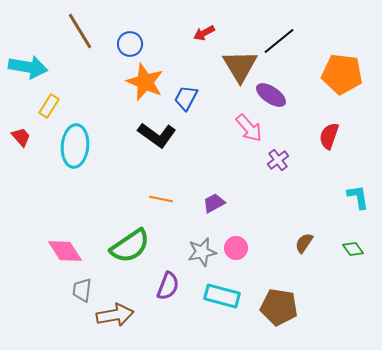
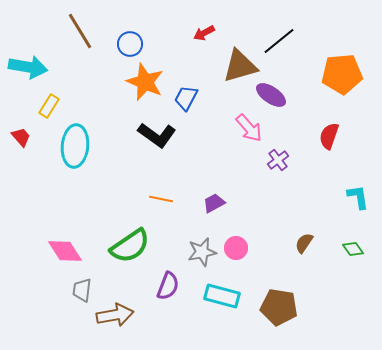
brown triangle: rotated 45 degrees clockwise
orange pentagon: rotated 12 degrees counterclockwise
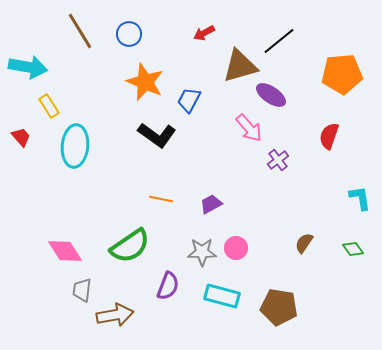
blue circle: moved 1 px left, 10 px up
blue trapezoid: moved 3 px right, 2 px down
yellow rectangle: rotated 65 degrees counterclockwise
cyan L-shape: moved 2 px right, 1 px down
purple trapezoid: moved 3 px left, 1 px down
gray star: rotated 12 degrees clockwise
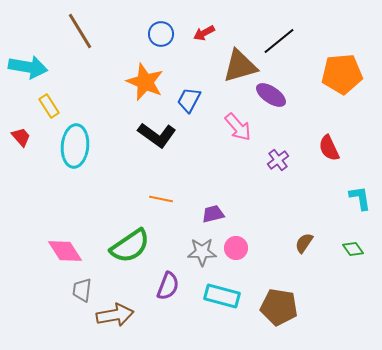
blue circle: moved 32 px right
pink arrow: moved 11 px left, 1 px up
red semicircle: moved 12 px down; rotated 44 degrees counterclockwise
purple trapezoid: moved 2 px right, 10 px down; rotated 15 degrees clockwise
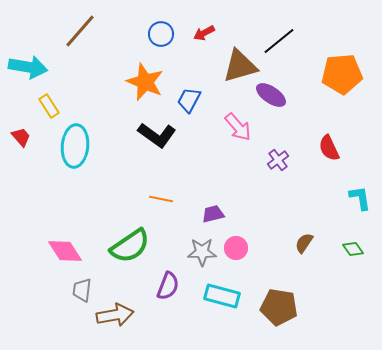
brown line: rotated 72 degrees clockwise
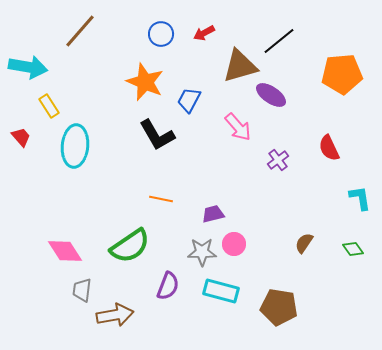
black L-shape: rotated 24 degrees clockwise
pink circle: moved 2 px left, 4 px up
cyan rectangle: moved 1 px left, 5 px up
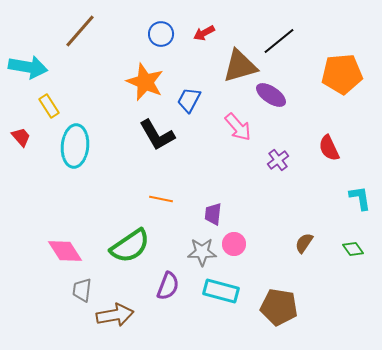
purple trapezoid: rotated 70 degrees counterclockwise
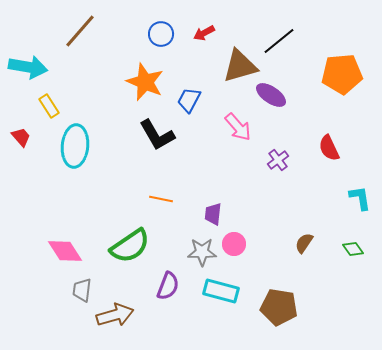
brown arrow: rotated 6 degrees counterclockwise
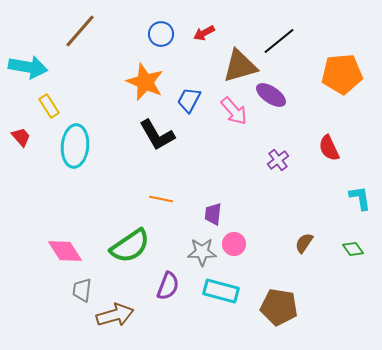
pink arrow: moved 4 px left, 16 px up
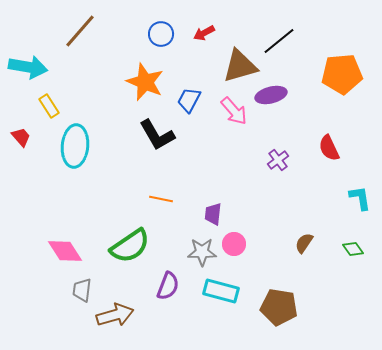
purple ellipse: rotated 48 degrees counterclockwise
